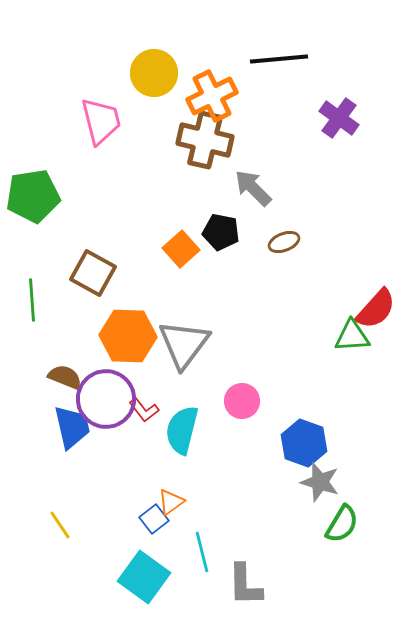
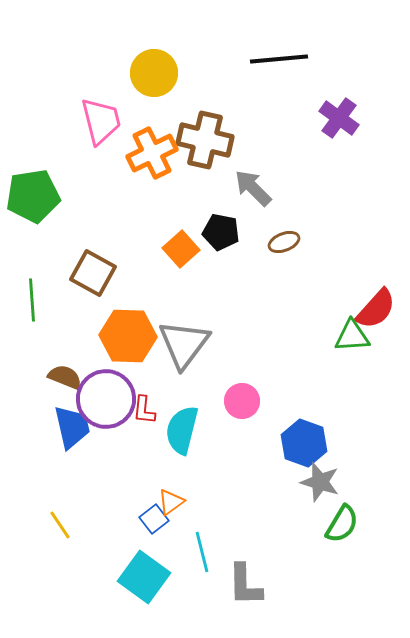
orange cross: moved 60 px left, 57 px down
red L-shape: rotated 44 degrees clockwise
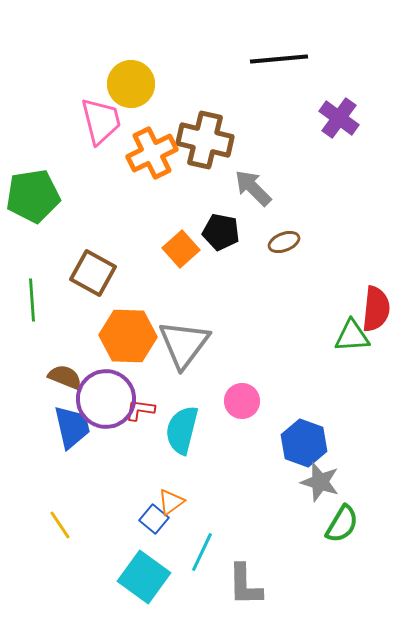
yellow circle: moved 23 px left, 11 px down
red semicircle: rotated 36 degrees counterclockwise
red L-shape: moved 4 px left; rotated 92 degrees clockwise
blue square: rotated 12 degrees counterclockwise
cyan line: rotated 39 degrees clockwise
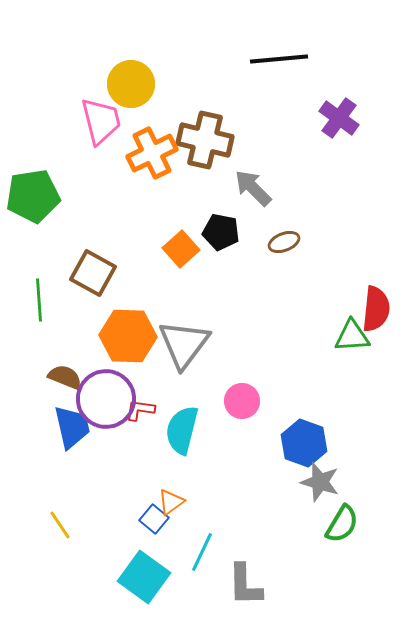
green line: moved 7 px right
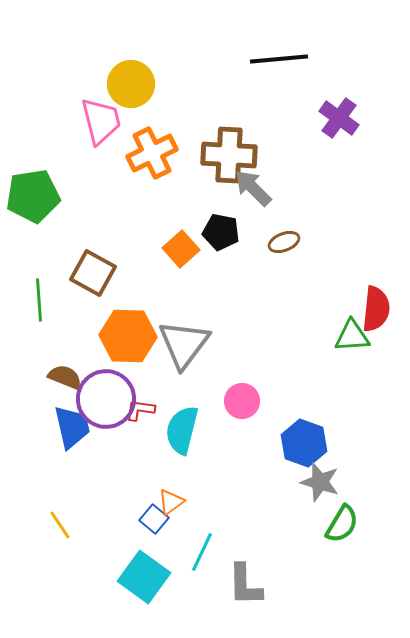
brown cross: moved 24 px right, 15 px down; rotated 10 degrees counterclockwise
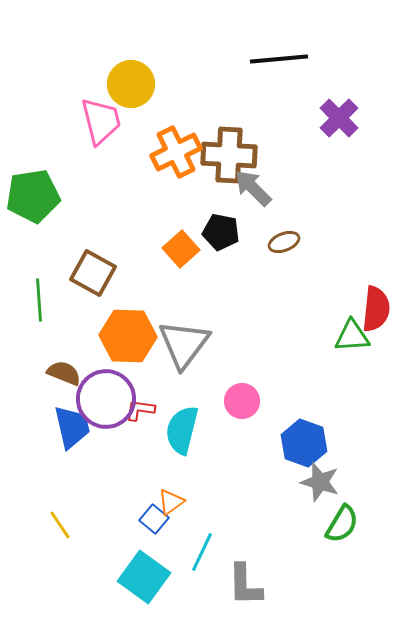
purple cross: rotated 9 degrees clockwise
orange cross: moved 24 px right, 1 px up
brown semicircle: moved 1 px left, 4 px up
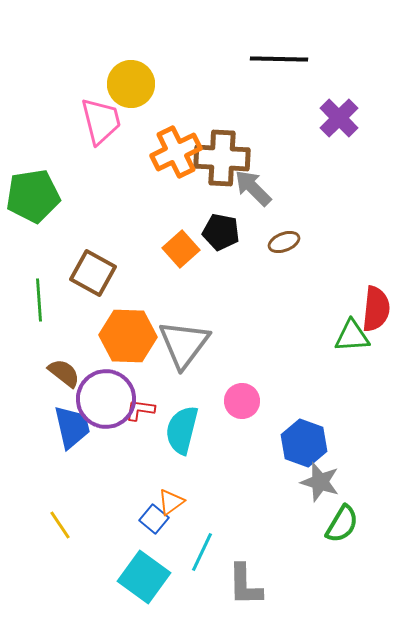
black line: rotated 6 degrees clockwise
brown cross: moved 7 px left, 3 px down
brown semicircle: rotated 16 degrees clockwise
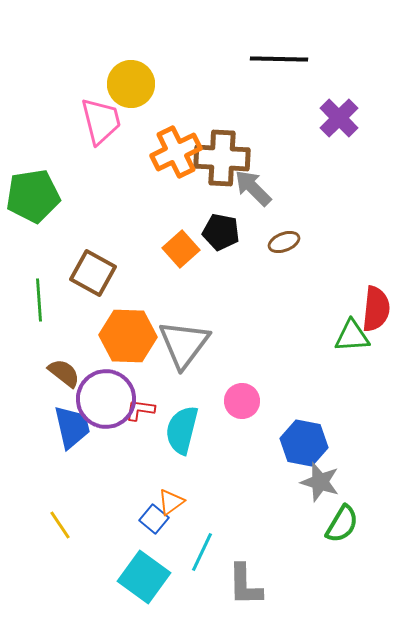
blue hexagon: rotated 9 degrees counterclockwise
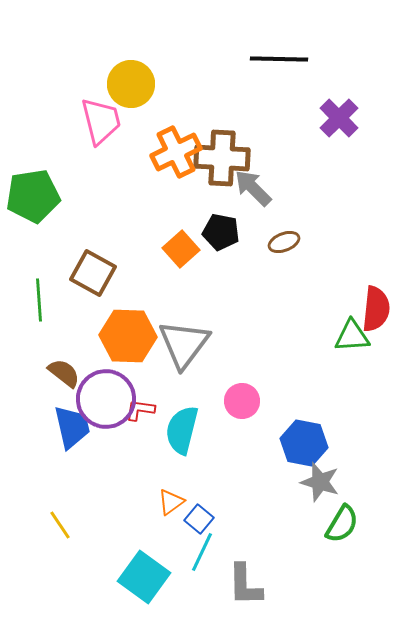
blue square: moved 45 px right
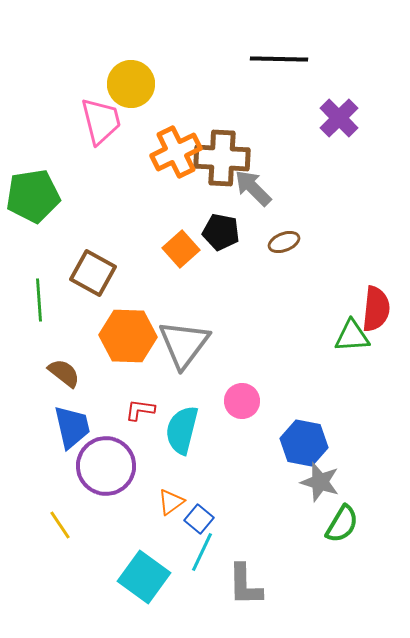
purple circle: moved 67 px down
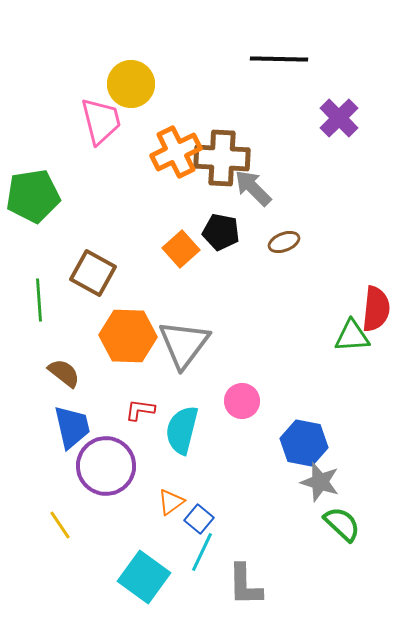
green semicircle: rotated 78 degrees counterclockwise
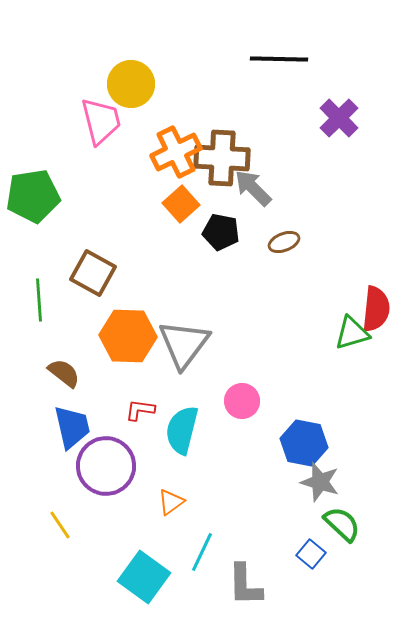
orange square: moved 45 px up
green triangle: moved 3 px up; rotated 12 degrees counterclockwise
blue square: moved 112 px right, 35 px down
